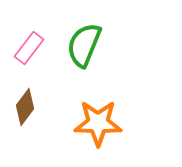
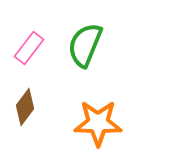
green semicircle: moved 1 px right
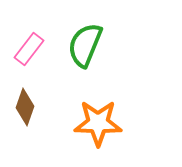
pink rectangle: moved 1 px down
brown diamond: rotated 18 degrees counterclockwise
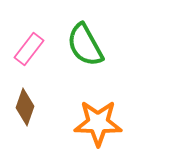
green semicircle: rotated 51 degrees counterclockwise
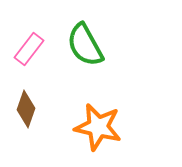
brown diamond: moved 1 px right, 2 px down
orange star: moved 4 px down; rotated 12 degrees clockwise
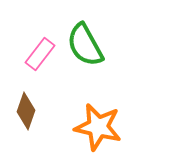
pink rectangle: moved 11 px right, 5 px down
brown diamond: moved 2 px down
